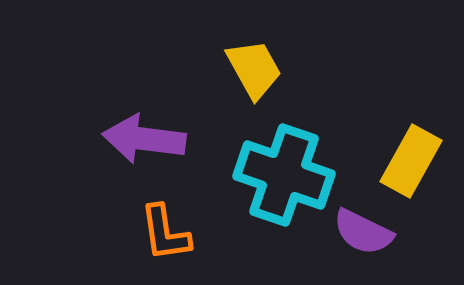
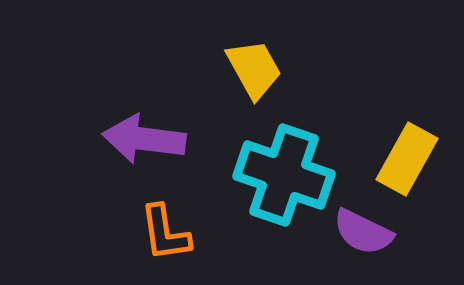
yellow rectangle: moved 4 px left, 2 px up
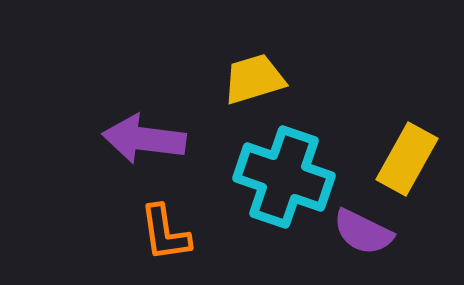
yellow trapezoid: moved 10 px down; rotated 78 degrees counterclockwise
cyan cross: moved 2 px down
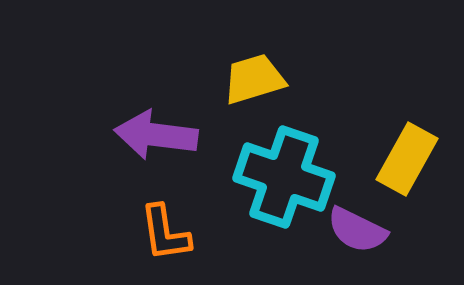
purple arrow: moved 12 px right, 4 px up
purple semicircle: moved 6 px left, 2 px up
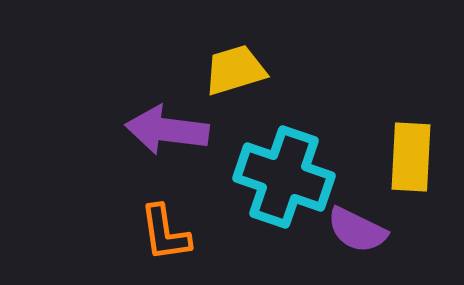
yellow trapezoid: moved 19 px left, 9 px up
purple arrow: moved 11 px right, 5 px up
yellow rectangle: moved 4 px right, 2 px up; rotated 26 degrees counterclockwise
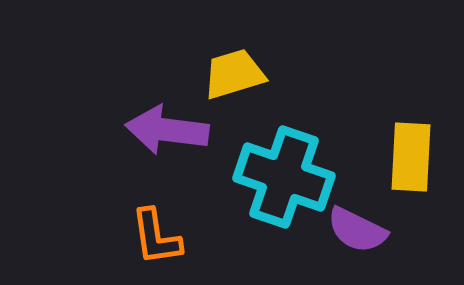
yellow trapezoid: moved 1 px left, 4 px down
orange L-shape: moved 9 px left, 4 px down
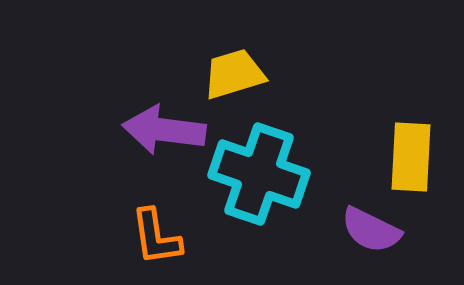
purple arrow: moved 3 px left
cyan cross: moved 25 px left, 3 px up
purple semicircle: moved 14 px right
